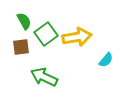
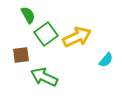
green semicircle: moved 4 px right, 6 px up
yellow arrow: rotated 16 degrees counterclockwise
brown square: moved 8 px down
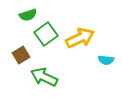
green semicircle: rotated 102 degrees clockwise
yellow arrow: moved 3 px right, 1 px down
brown square: rotated 24 degrees counterclockwise
cyan semicircle: rotated 56 degrees clockwise
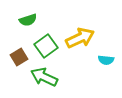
green semicircle: moved 5 px down
green square: moved 12 px down
brown square: moved 2 px left, 2 px down
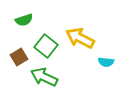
green semicircle: moved 4 px left
yellow arrow: rotated 128 degrees counterclockwise
green square: rotated 15 degrees counterclockwise
cyan semicircle: moved 2 px down
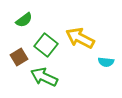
green semicircle: rotated 18 degrees counterclockwise
green square: moved 1 px up
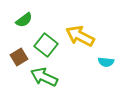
yellow arrow: moved 2 px up
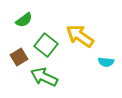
yellow arrow: rotated 8 degrees clockwise
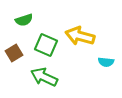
green semicircle: rotated 18 degrees clockwise
yellow arrow: rotated 20 degrees counterclockwise
green square: rotated 15 degrees counterclockwise
brown square: moved 5 px left, 4 px up
